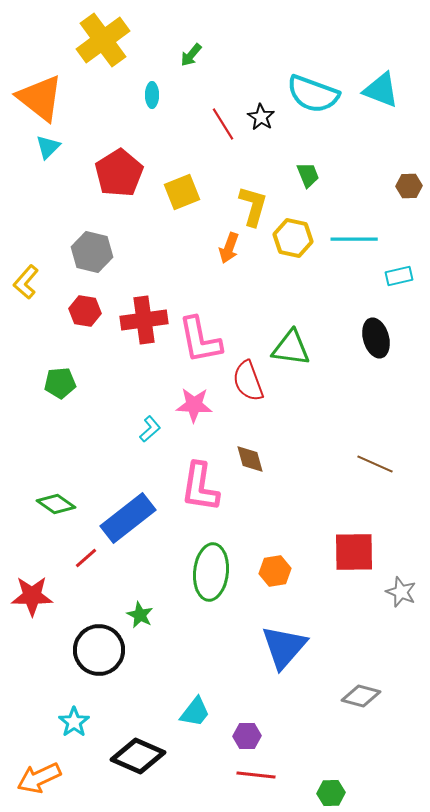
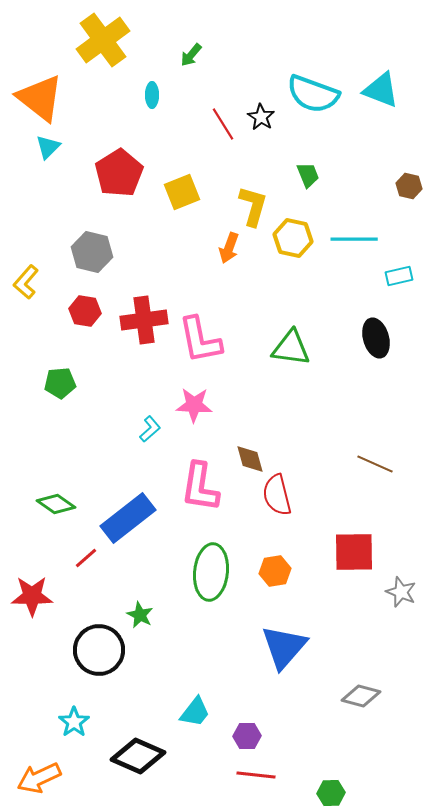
brown hexagon at (409, 186): rotated 15 degrees clockwise
red semicircle at (248, 381): moved 29 px right, 114 px down; rotated 6 degrees clockwise
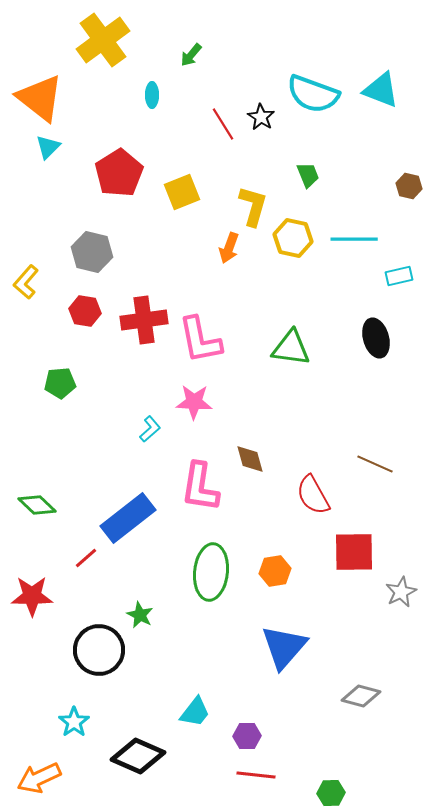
pink star at (194, 405): moved 3 px up
red semicircle at (277, 495): moved 36 px right; rotated 15 degrees counterclockwise
green diamond at (56, 504): moved 19 px left, 1 px down; rotated 9 degrees clockwise
gray star at (401, 592): rotated 24 degrees clockwise
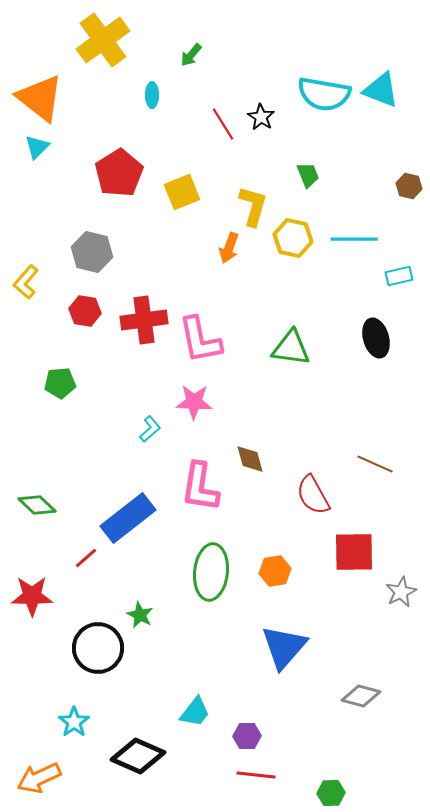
cyan semicircle at (313, 94): moved 11 px right; rotated 10 degrees counterclockwise
cyan triangle at (48, 147): moved 11 px left
black circle at (99, 650): moved 1 px left, 2 px up
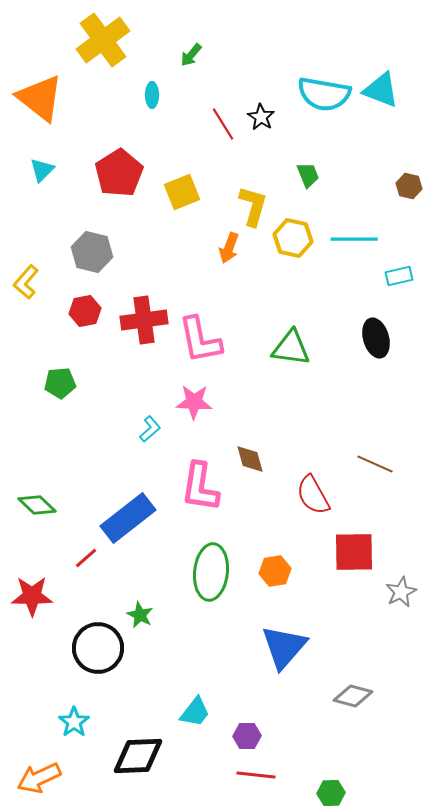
cyan triangle at (37, 147): moved 5 px right, 23 px down
red hexagon at (85, 311): rotated 20 degrees counterclockwise
gray diamond at (361, 696): moved 8 px left
black diamond at (138, 756): rotated 26 degrees counterclockwise
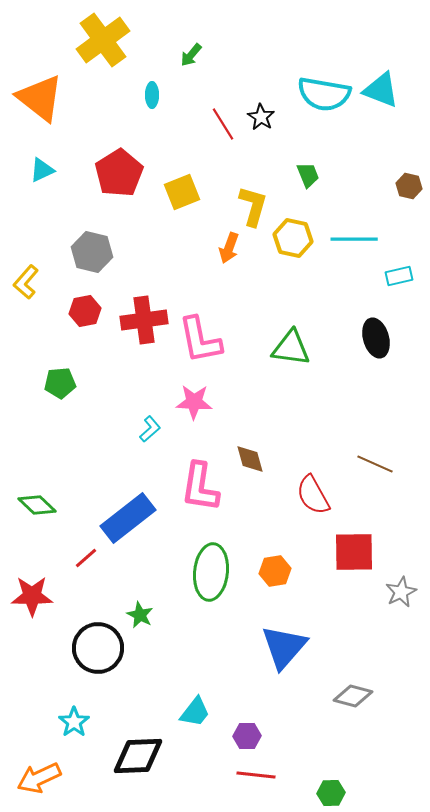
cyan triangle at (42, 170): rotated 20 degrees clockwise
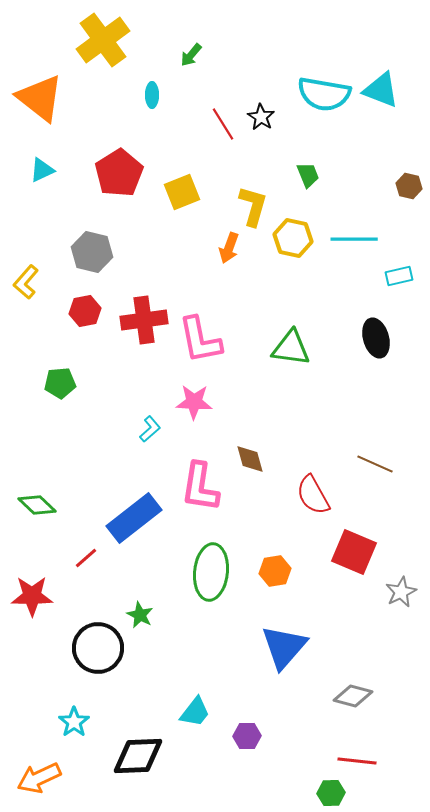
blue rectangle at (128, 518): moved 6 px right
red square at (354, 552): rotated 24 degrees clockwise
red line at (256, 775): moved 101 px right, 14 px up
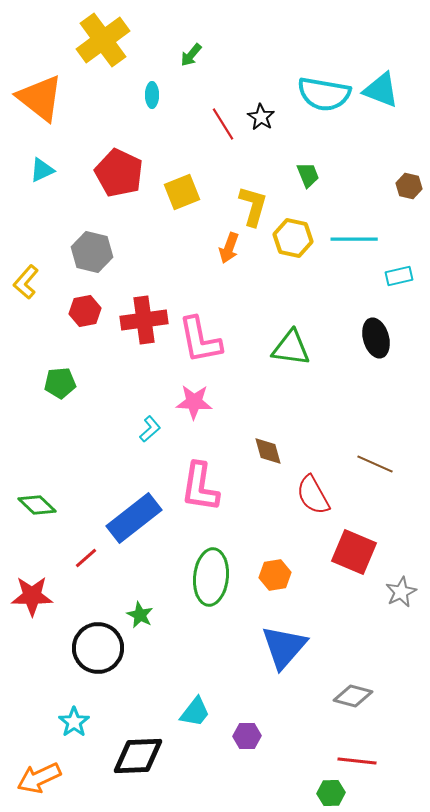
red pentagon at (119, 173): rotated 15 degrees counterclockwise
brown diamond at (250, 459): moved 18 px right, 8 px up
orange hexagon at (275, 571): moved 4 px down
green ellipse at (211, 572): moved 5 px down
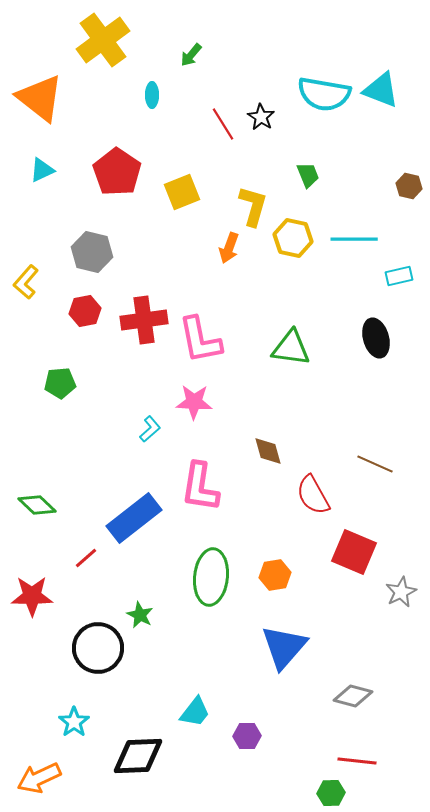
red pentagon at (119, 173): moved 2 px left, 1 px up; rotated 9 degrees clockwise
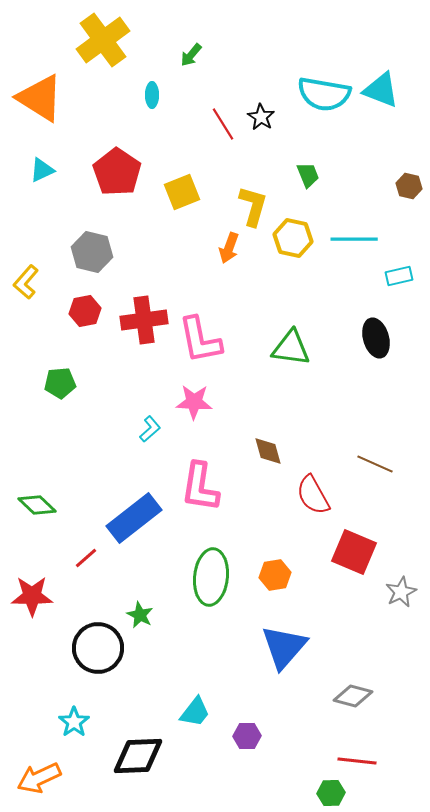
orange triangle at (40, 98): rotated 6 degrees counterclockwise
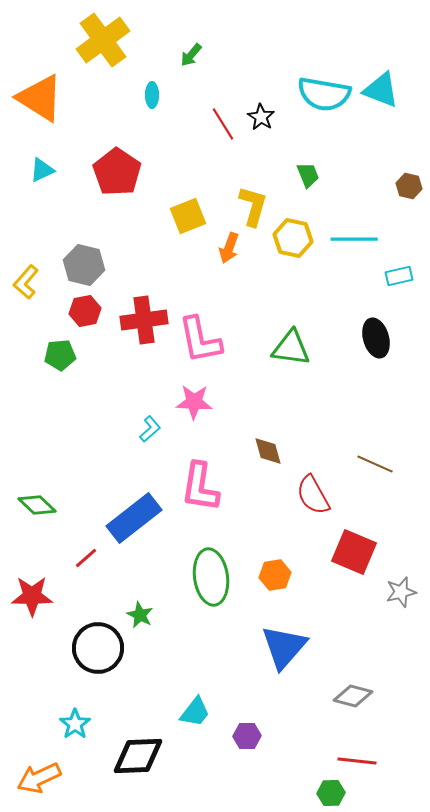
yellow square at (182, 192): moved 6 px right, 24 px down
gray hexagon at (92, 252): moved 8 px left, 13 px down
green pentagon at (60, 383): moved 28 px up
green ellipse at (211, 577): rotated 14 degrees counterclockwise
gray star at (401, 592): rotated 12 degrees clockwise
cyan star at (74, 722): moved 1 px right, 2 px down
